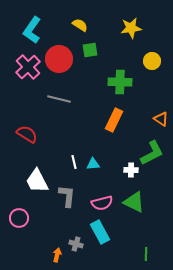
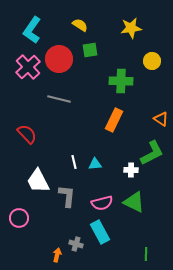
green cross: moved 1 px right, 1 px up
red semicircle: rotated 15 degrees clockwise
cyan triangle: moved 2 px right
white trapezoid: moved 1 px right
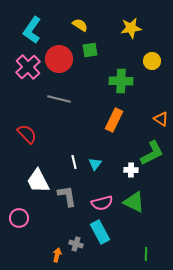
cyan triangle: rotated 48 degrees counterclockwise
gray L-shape: rotated 15 degrees counterclockwise
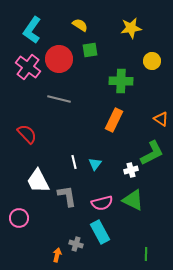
pink cross: rotated 10 degrees counterclockwise
white cross: rotated 16 degrees counterclockwise
green triangle: moved 1 px left, 2 px up
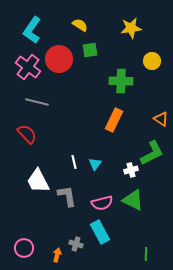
gray line: moved 22 px left, 3 px down
pink circle: moved 5 px right, 30 px down
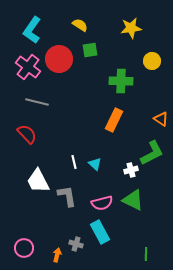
cyan triangle: rotated 24 degrees counterclockwise
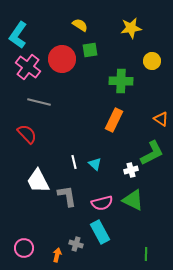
cyan L-shape: moved 14 px left, 5 px down
red circle: moved 3 px right
gray line: moved 2 px right
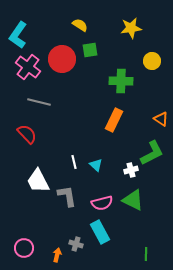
cyan triangle: moved 1 px right, 1 px down
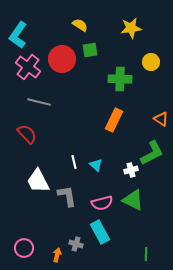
yellow circle: moved 1 px left, 1 px down
green cross: moved 1 px left, 2 px up
